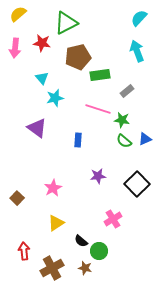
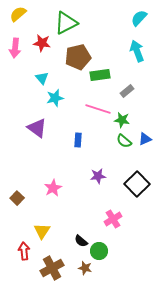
yellow triangle: moved 14 px left, 8 px down; rotated 24 degrees counterclockwise
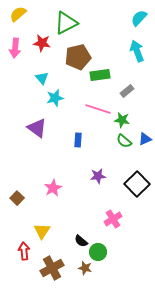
green circle: moved 1 px left, 1 px down
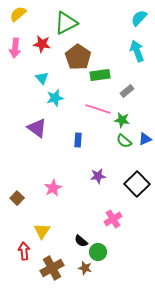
red star: moved 1 px down
brown pentagon: rotated 25 degrees counterclockwise
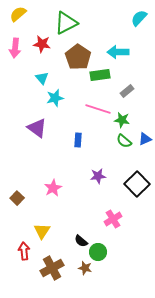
cyan arrow: moved 19 px left, 1 px down; rotated 70 degrees counterclockwise
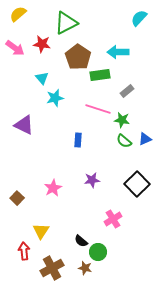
pink arrow: rotated 60 degrees counterclockwise
purple triangle: moved 13 px left, 3 px up; rotated 10 degrees counterclockwise
purple star: moved 6 px left, 4 px down
yellow triangle: moved 1 px left
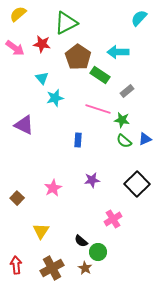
green rectangle: rotated 42 degrees clockwise
red arrow: moved 8 px left, 14 px down
brown star: rotated 16 degrees clockwise
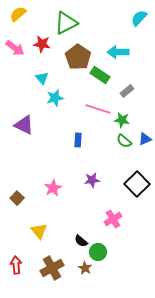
yellow triangle: moved 2 px left; rotated 12 degrees counterclockwise
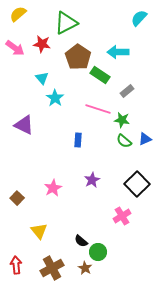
cyan star: rotated 24 degrees counterclockwise
purple star: rotated 21 degrees counterclockwise
pink cross: moved 9 px right, 3 px up
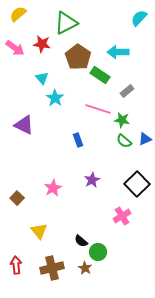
blue rectangle: rotated 24 degrees counterclockwise
brown cross: rotated 15 degrees clockwise
